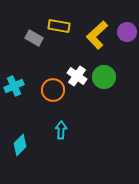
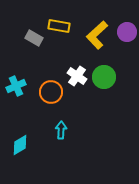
cyan cross: moved 2 px right
orange circle: moved 2 px left, 2 px down
cyan diamond: rotated 15 degrees clockwise
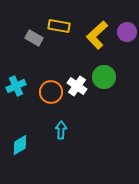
white cross: moved 10 px down
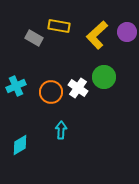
white cross: moved 1 px right, 2 px down
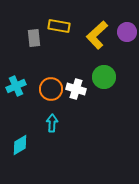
gray rectangle: rotated 54 degrees clockwise
white cross: moved 2 px left, 1 px down; rotated 18 degrees counterclockwise
orange circle: moved 3 px up
cyan arrow: moved 9 px left, 7 px up
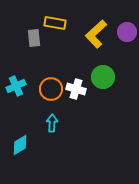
yellow rectangle: moved 4 px left, 3 px up
yellow L-shape: moved 1 px left, 1 px up
green circle: moved 1 px left
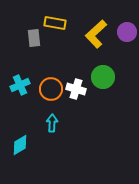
cyan cross: moved 4 px right, 1 px up
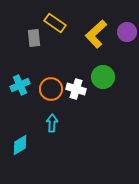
yellow rectangle: rotated 25 degrees clockwise
